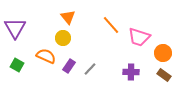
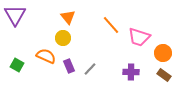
purple triangle: moved 13 px up
purple rectangle: rotated 56 degrees counterclockwise
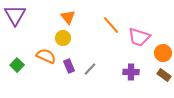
green square: rotated 16 degrees clockwise
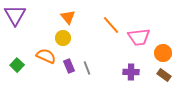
pink trapezoid: rotated 25 degrees counterclockwise
gray line: moved 3 px left, 1 px up; rotated 64 degrees counterclockwise
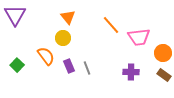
orange semicircle: rotated 30 degrees clockwise
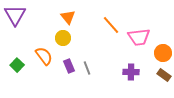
orange semicircle: moved 2 px left
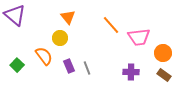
purple triangle: rotated 20 degrees counterclockwise
yellow circle: moved 3 px left
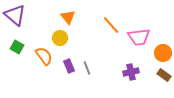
green square: moved 18 px up; rotated 16 degrees counterclockwise
purple cross: rotated 14 degrees counterclockwise
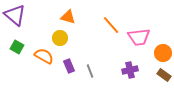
orange triangle: rotated 35 degrees counterclockwise
orange semicircle: rotated 24 degrees counterclockwise
gray line: moved 3 px right, 3 px down
purple cross: moved 1 px left, 2 px up
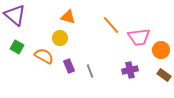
orange circle: moved 2 px left, 3 px up
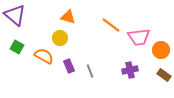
orange line: rotated 12 degrees counterclockwise
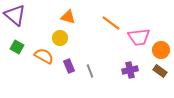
orange line: moved 2 px up
brown rectangle: moved 4 px left, 4 px up
